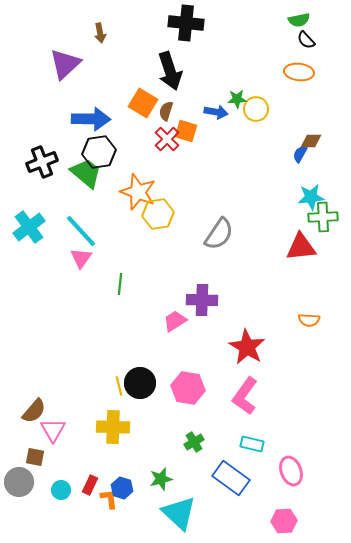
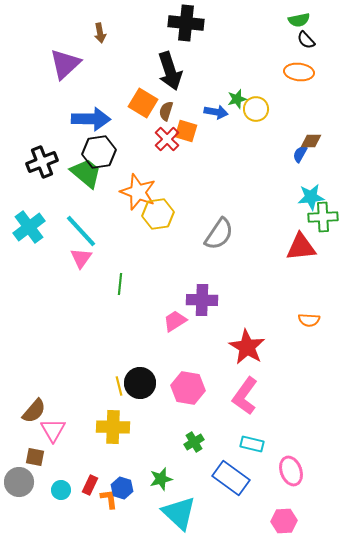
green star at (237, 99): rotated 12 degrees counterclockwise
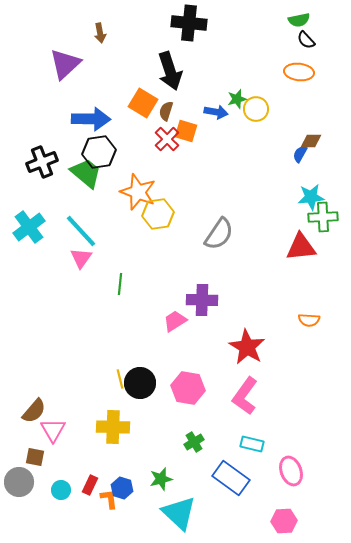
black cross at (186, 23): moved 3 px right
yellow line at (119, 386): moved 1 px right, 7 px up
